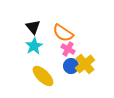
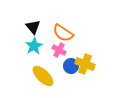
pink cross: moved 9 px left, 1 px down
yellow cross: rotated 30 degrees counterclockwise
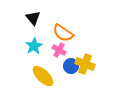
black triangle: moved 9 px up
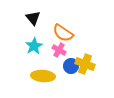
yellow ellipse: rotated 40 degrees counterclockwise
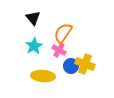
orange semicircle: rotated 90 degrees clockwise
